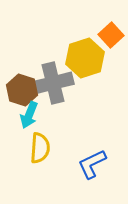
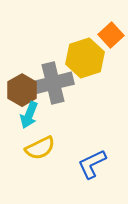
brown hexagon: rotated 12 degrees clockwise
yellow semicircle: rotated 60 degrees clockwise
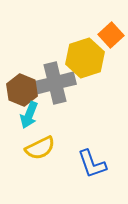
gray cross: moved 2 px right
brown hexagon: rotated 8 degrees counterclockwise
blue L-shape: rotated 84 degrees counterclockwise
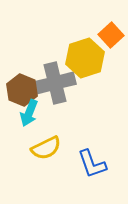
cyan arrow: moved 2 px up
yellow semicircle: moved 6 px right
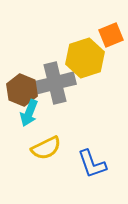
orange square: rotated 20 degrees clockwise
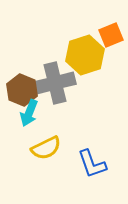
yellow hexagon: moved 3 px up
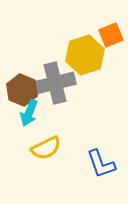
blue L-shape: moved 9 px right
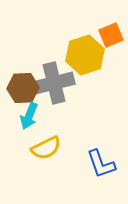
gray cross: moved 1 px left
brown hexagon: moved 1 px right, 2 px up; rotated 24 degrees counterclockwise
cyan arrow: moved 3 px down
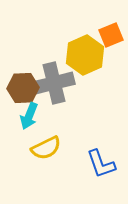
yellow hexagon: rotated 6 degrees counterclockwise
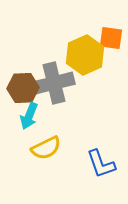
orange square: moved 3 px down; rotated 30 degrees clockwise
